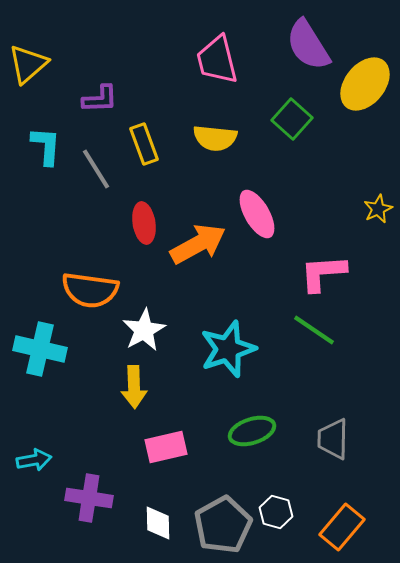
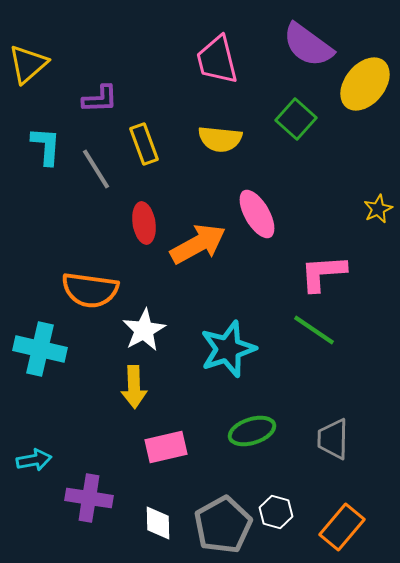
purple semicircle: rotated 22 degrees counterclockwise
green square: moved 4 px right
yellow semicircle: moved 5 px right, 1 px down
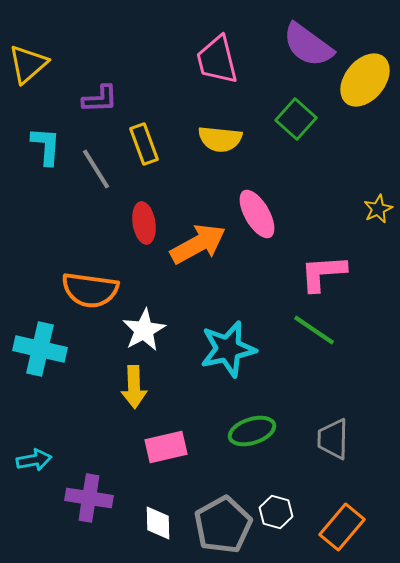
yellow ellipse: moved 4 px up
cyan star: rotated 6 degrees clockwise
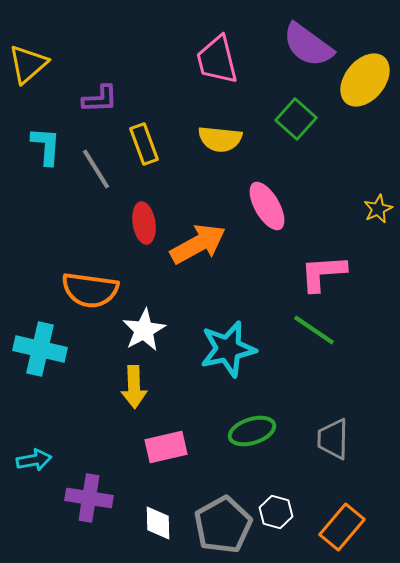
pink ellipse: moved 10 px right, 8 px up
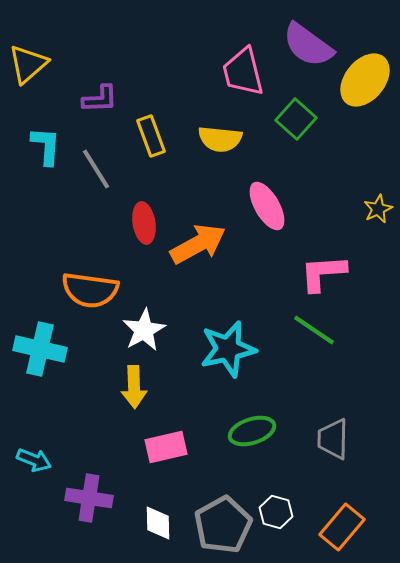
pink trapezoid: moved 26 px right, 12 px down
yellow rectangle: moved 7 px right, 8 px up
cyan arrow: rotated 32 degrees clockwise
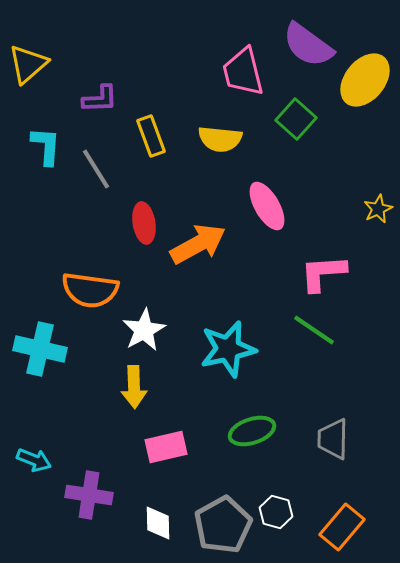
purple cross: moved 3 px up
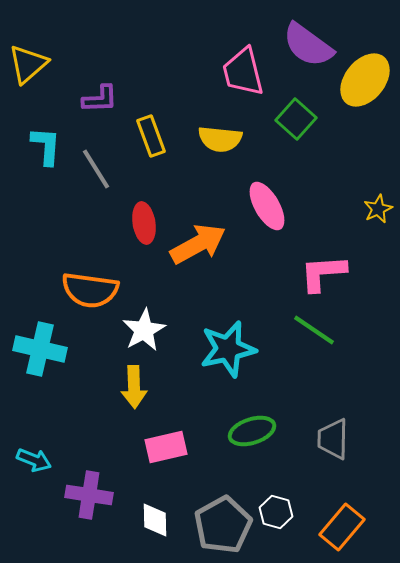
white diamond: moved 3 px left, 3 px up
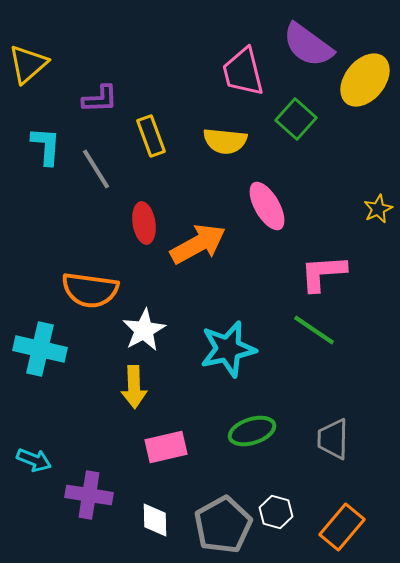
yellow semicircle: moved 5 px right, 2 px down
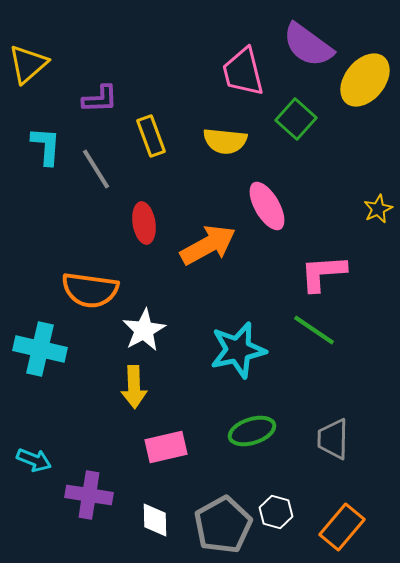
orange arrow: moved 10 px right, 1 px down
cyan star: moved 10 px right, 1 px down
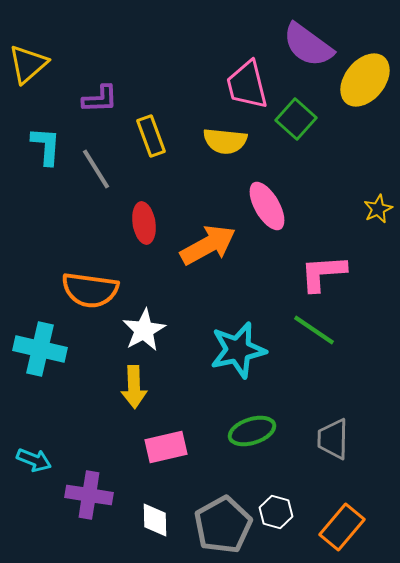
pink trapezoid: moved 4 px right, 13 px down
